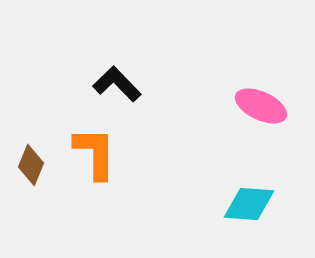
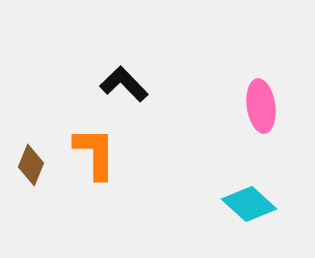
black L-shape: moved 7 px right
pink ellipse: rotated 57 degrees clockwise
cyan diamond: rotated 38 degrees clockwise
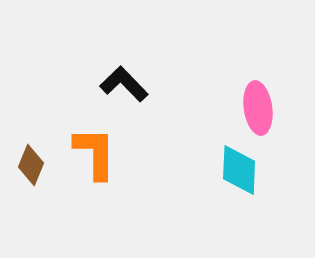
pink ellipse: moved 3 px left, 2 px down
cyan diamond: moved 10 px left, 34 px up; rotated 50 degrees clockwise
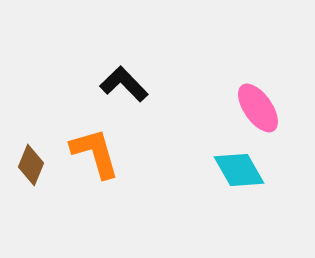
pink ellipse: rotated 27 degrees counterclockwise
orange L-shape: rotated 16 degrees counterclockwise
cyan diamond: rotated 32 degrees counterclockwise
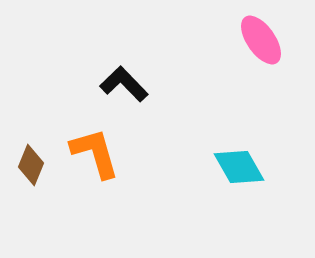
pink ellipse: moved 3 px right, 68 px up
cyan diamond: moved 3 px up
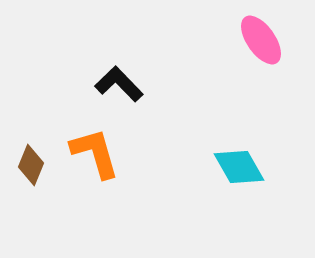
black L-shape: moved 5 px left
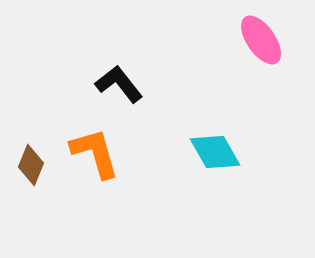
black L-shape: rotated 6 degrees clockwise
cyan diamond: moved 24 px left, 15 px up
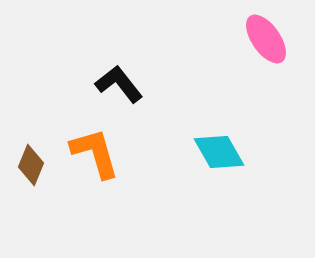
pink ellipse: moved 5 px right, 1 px up
cyan diamond: moved 4 px right
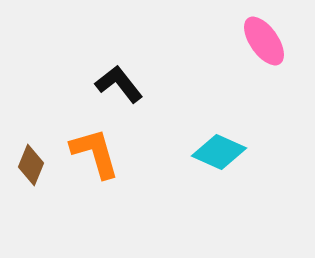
pink ellipse: moved 2 px left, 2 px down
cyan diamond: rotated 36 degrees counterclockwise
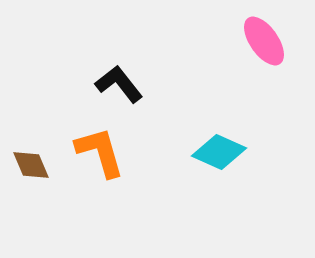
orange L-shape: moved 5 px right, 1 px up
brown diamond: rotated 45 degrees counterclockwise
